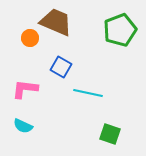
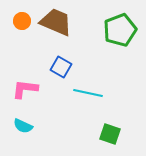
orange circle: moved 8 px left, 17 px up
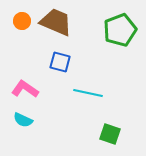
blue square: moved 1 px left, 5 px up; rotated 15 degrees counterclockwise
pink L-shape: rotated 28 degrees clockwise
cyan semicircle: moved 6 px up
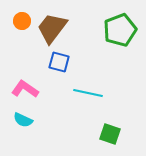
brown trapezoid: moved 4 px left, 6 px down; rotated 76 degrees counterclockwise
blue square: moved 1 px left
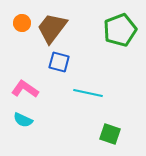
orange circle: moved 2 px down
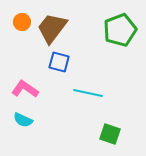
orange circle: moved 1 px up
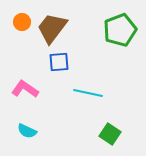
blue square: rotated 20 degrees counterclockwise
cyan semicircle: moved 4 px right, 11 px down
green square: rotated 15 degrees clockwise
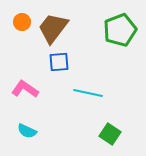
brown trapezoid: moved 1 px right
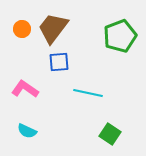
orange circle: moved 7 px down
green pentagon: moved 6 px down
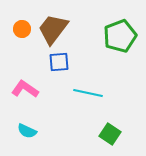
brown trapezoid: moved 1 px down
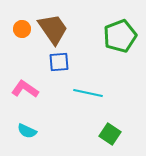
brown trapezoid: rotated 108 degrees clockwise
